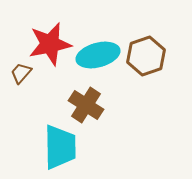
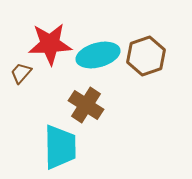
red star: rotated 9 degrees clockwise
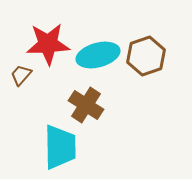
red star: moved 2 px left
brown trapezoid: moved 2 px down
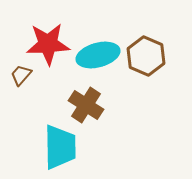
brown hexagon: rotated 18 degrees counterclockwise
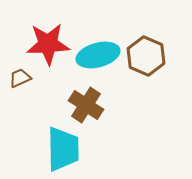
brown trapezoid: moved 1 px left, 3 px down; rotated 25 degrees clockwise
cyan trapezoid: moved 3 px right, 2 px down
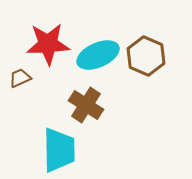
cyan ellipse: rotated 9 degrees counterclockwise
cyan trapezoid: moved 4 px left, 1 px down
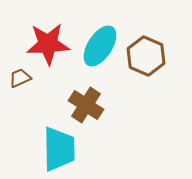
cyan ellipse: moved 2 px right, 9 px up; rotated 33 degrees counterclockwise
cyan trapezoid: moved 1 px up
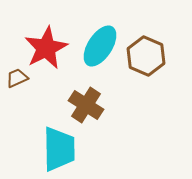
red star: moved 2 px left, 4 px down; rotated 24 degrees counterclockwise
brown trapezoid: moved 3 px left
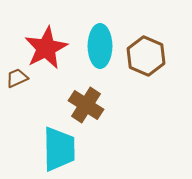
cyan ellipse: rotated 33 degrees counterclockwise
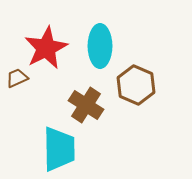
brown hexagon: moved 10 px left, 29 px down
